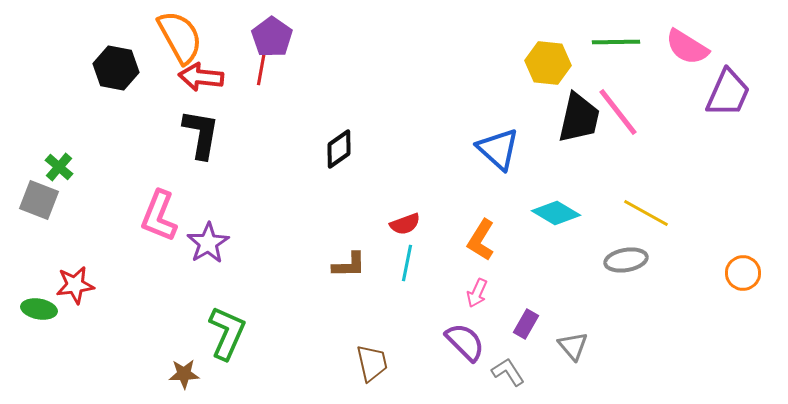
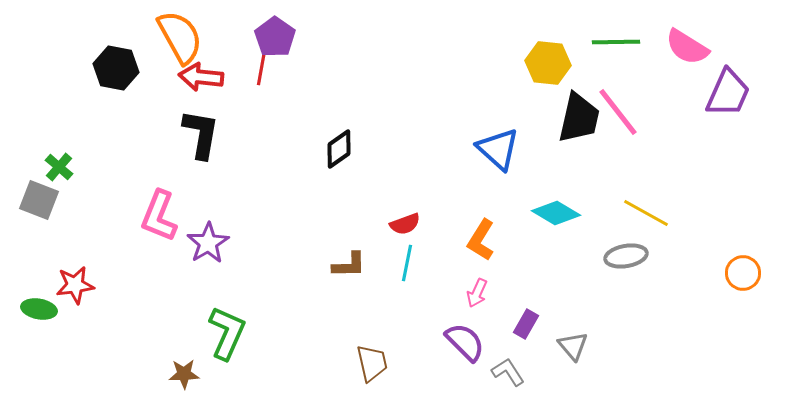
purple pentagon: moved 3 px right
gray ellipse: moved 4 px up
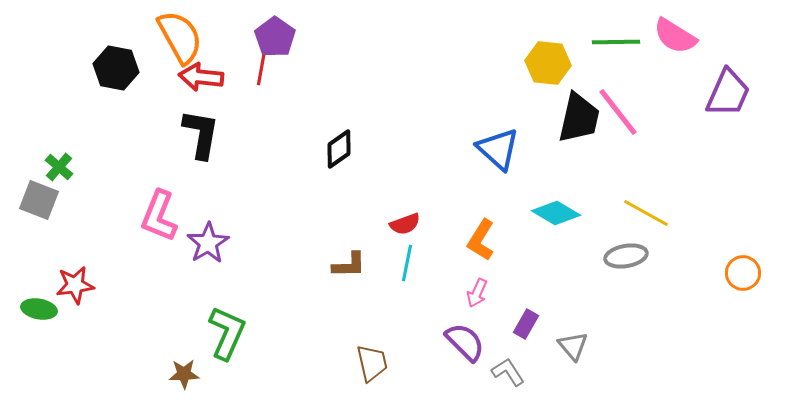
pink semicircle: moved 12 px left, 11 px up
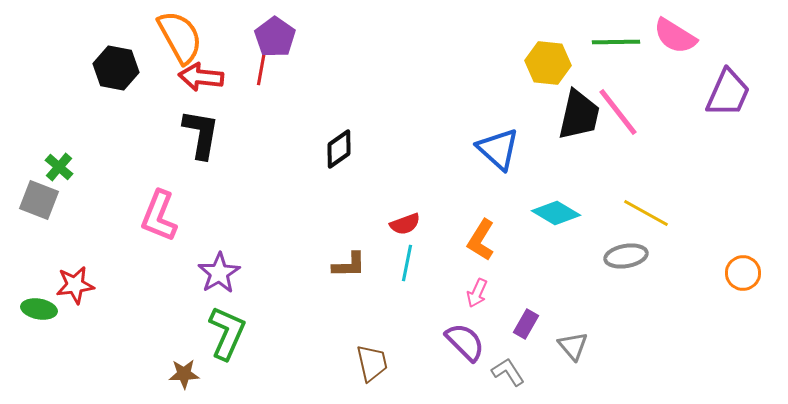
black trapezoid: moved 3 px up
purple star: moved 11 px right, 30 px down
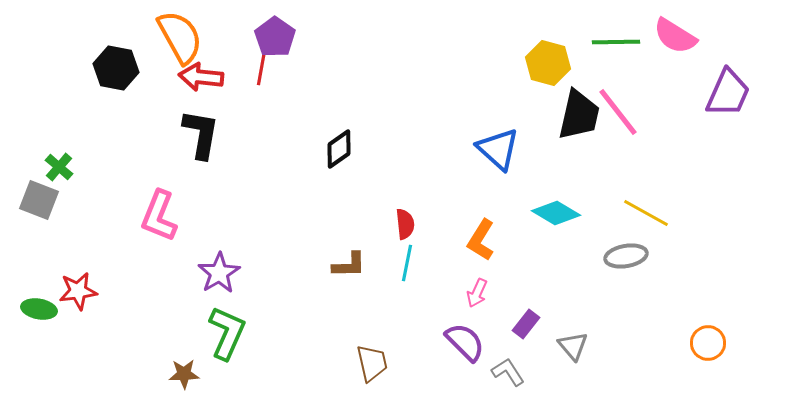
yellow hexagon: rotated 9 degrees clockwise
red semicircle: rotated 76 degrees counterclockwise
orange circle: moved 35 px left, 70 px down
red star: moved 3 px right, 6 px down
purple rectangle: rotated 8 degrees clockwise
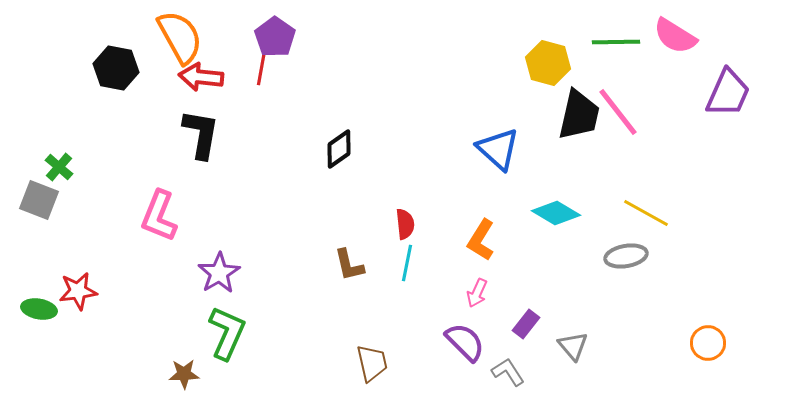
brown L-shape: rotated 78 degrees clockwise
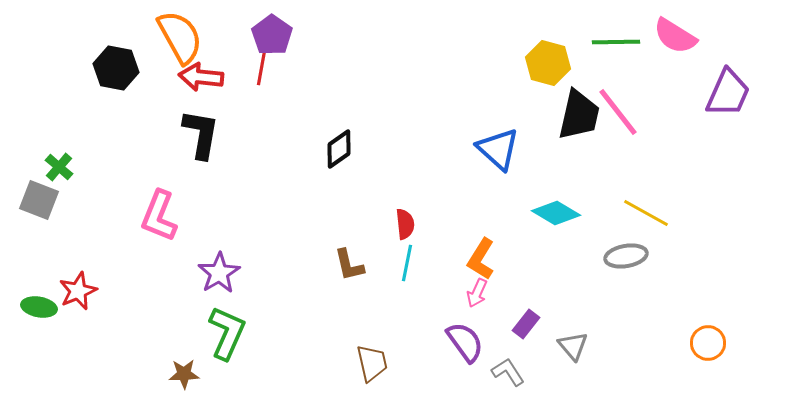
purple pentagon: moved 3 px left, 2 px up
orange L-shape: moved 19 px down
red star: rotated 15 degrees counterclockwise
green ellipse: moved 2 px up
purple semicircle: rotated 9 degrees clockwise
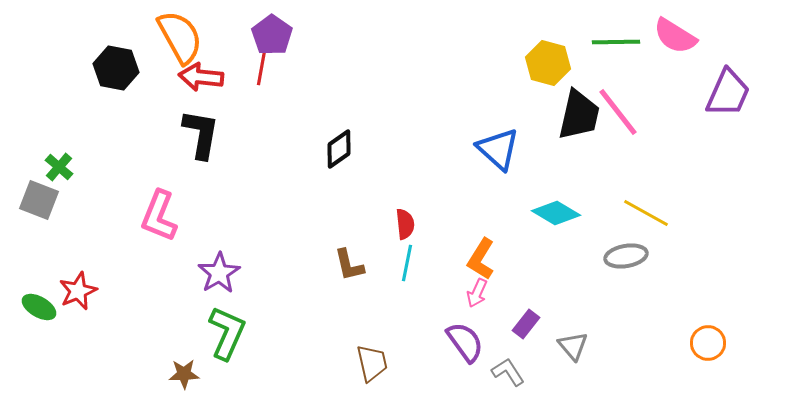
green ellipse: rotated 20 degrees clockwise
